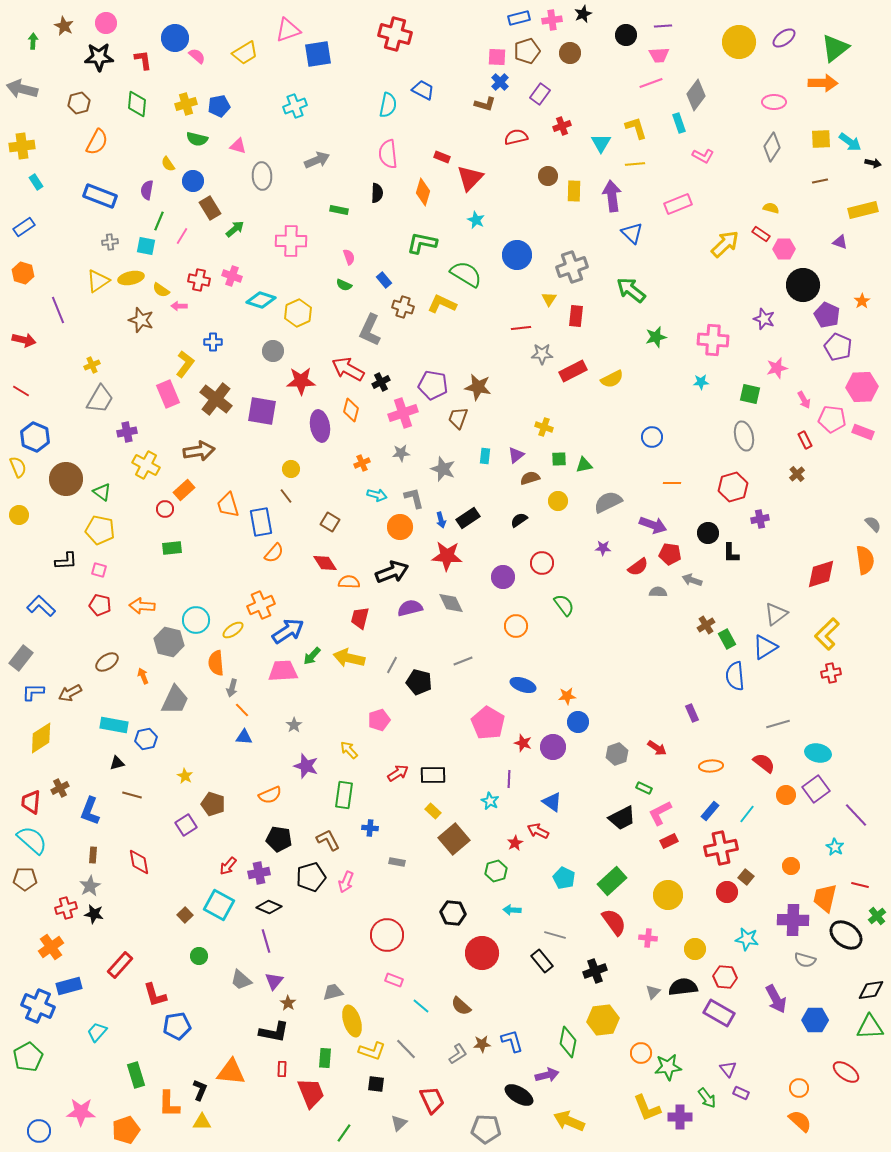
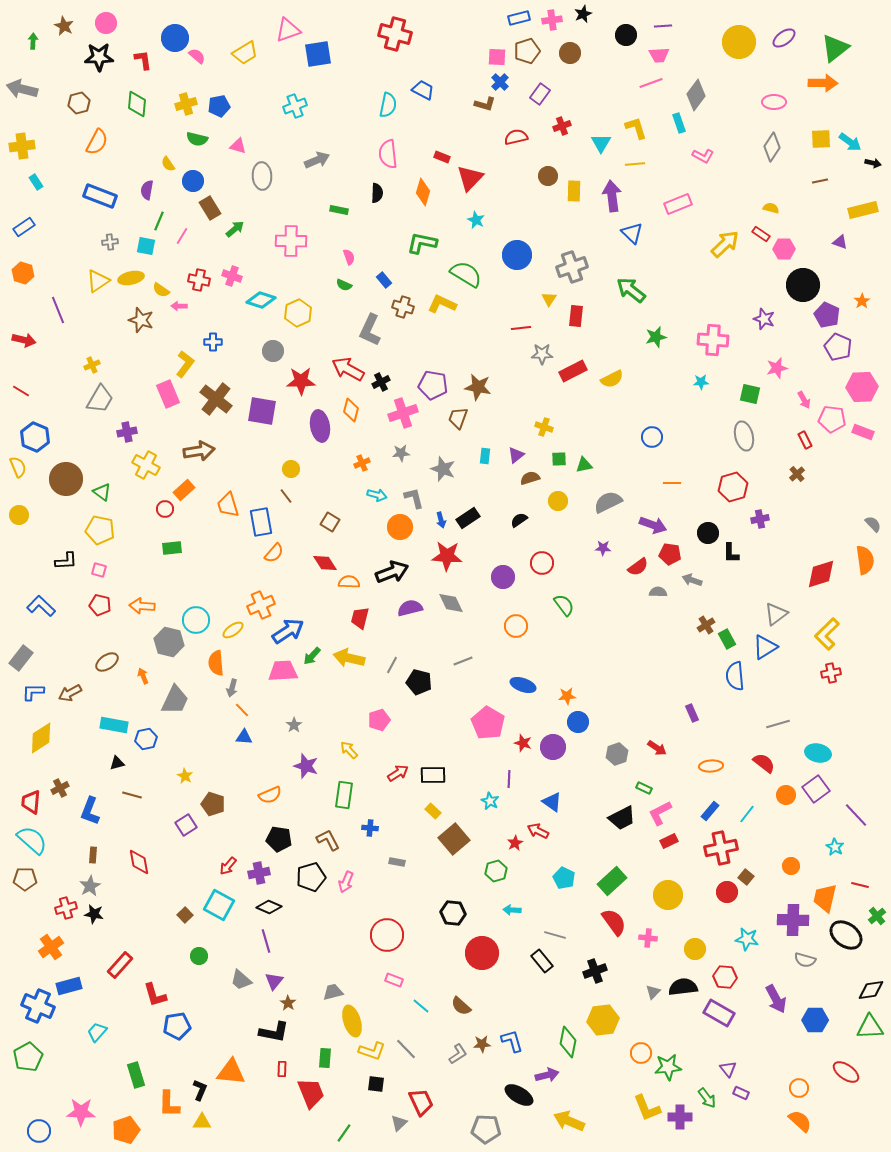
red trapezoid at (432, 1100): moved 11 px left, 2 px down
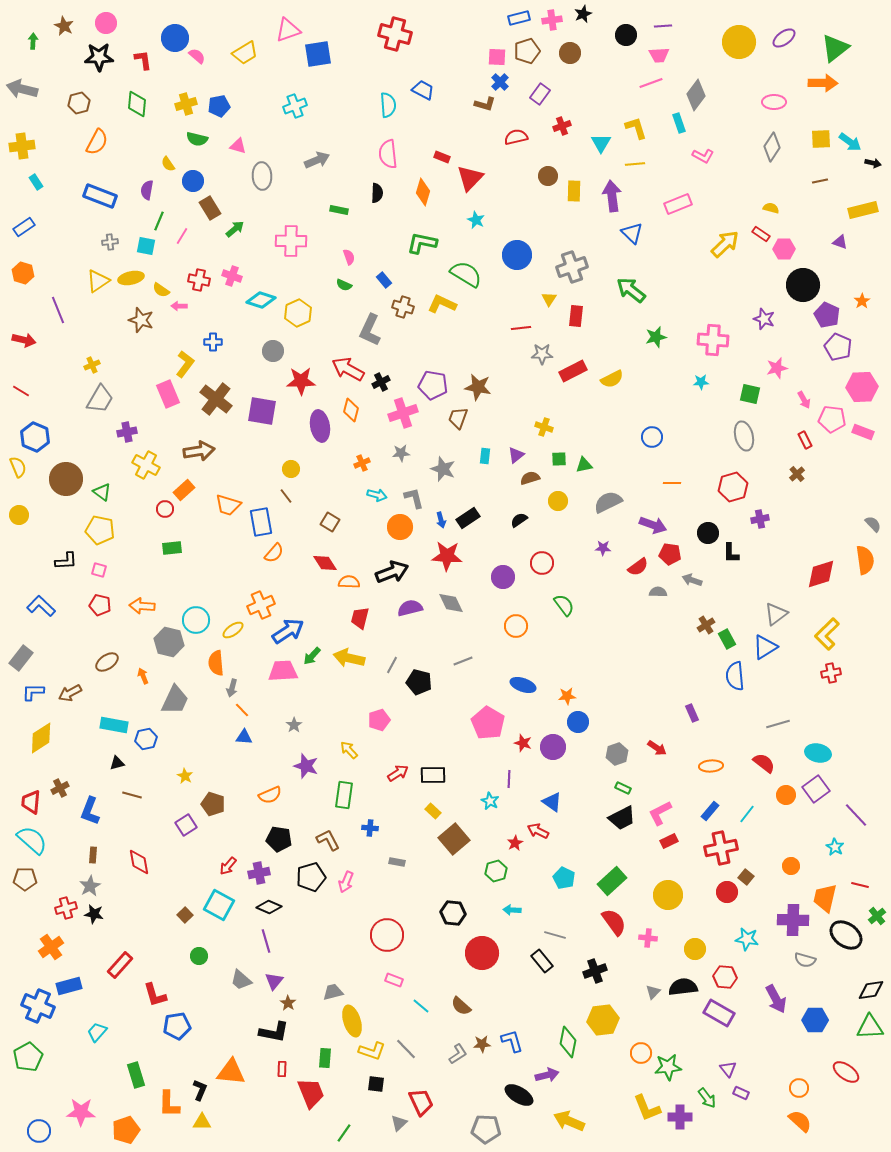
cyan semicircle at (388, 105): rotated 15 degrees counterclockwise
orange trapezoid at (228, 505): rotated 56 degrees counterclockwise
green rectangle at (644, 788): moved 21 px left
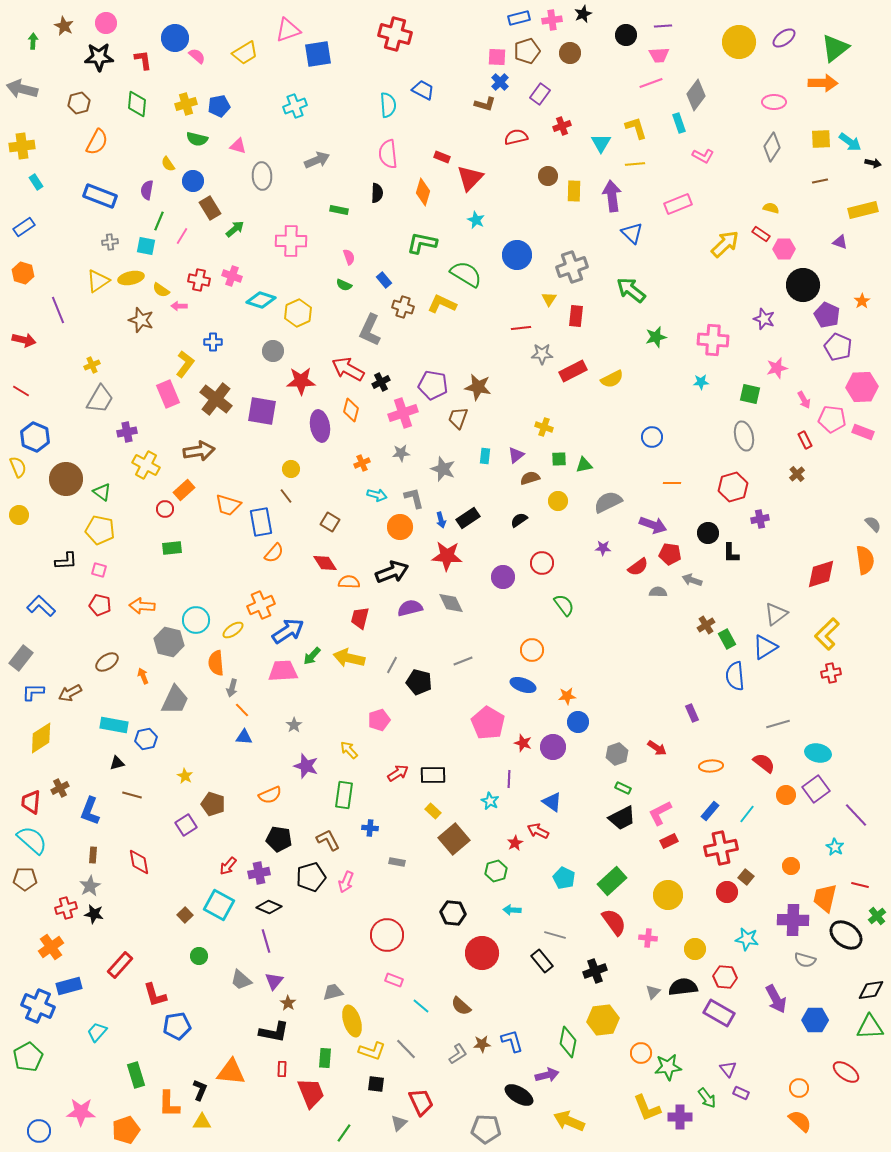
orange circle at (516, 626): moved 16 px right, 24 px down
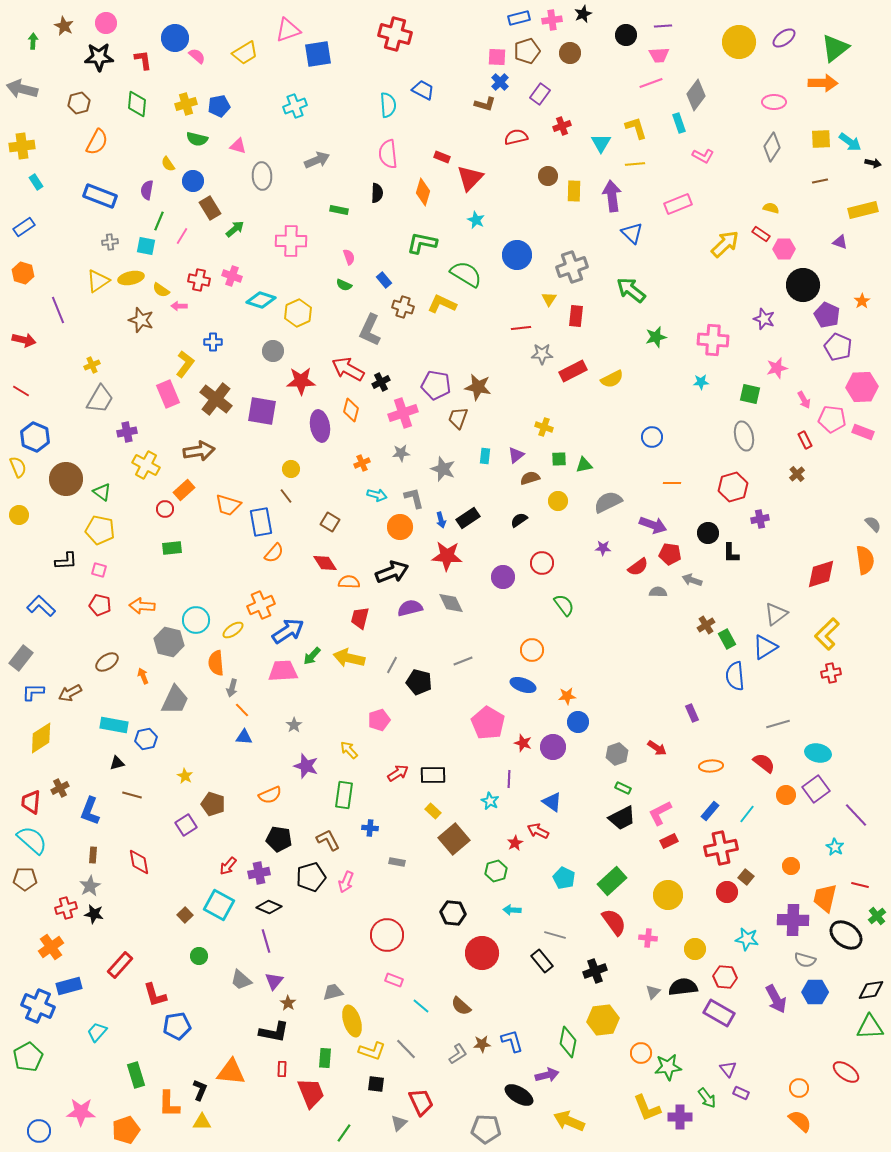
purple pentagon at (433, 385): moved 3 px right
blue hexagon at (815, 1020): moved 28 px up
